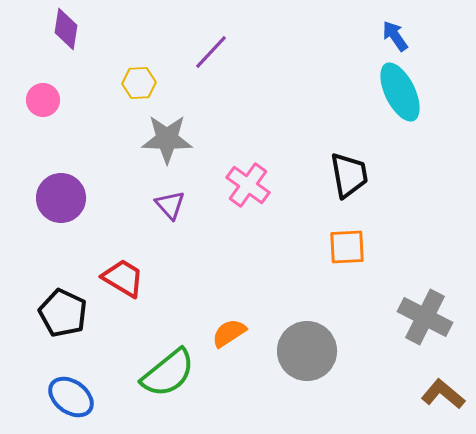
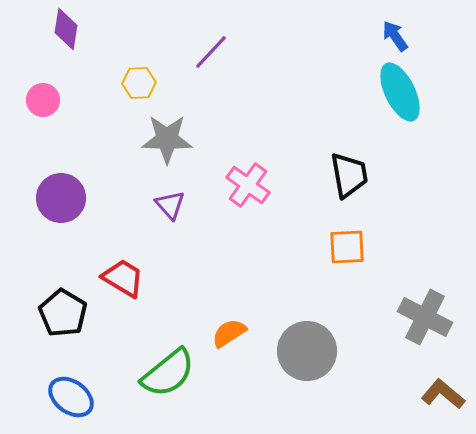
black pentagon: rotated 6 degrees clockwise
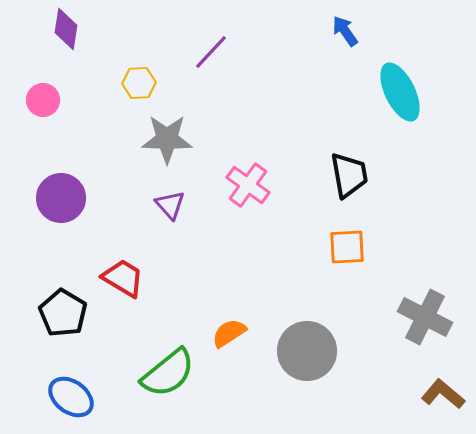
blue arrow: moved 50 px left, 5 px up
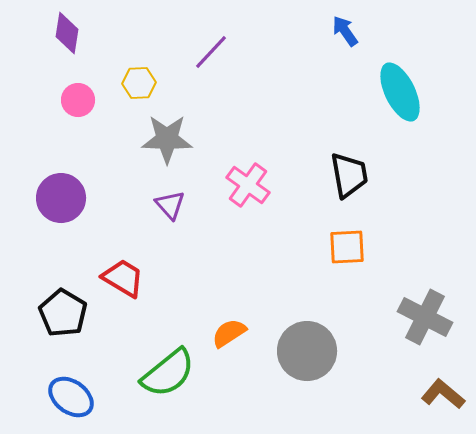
purple diamond: moved 1 px right, 4 px down
pink circle: moved 35 px right
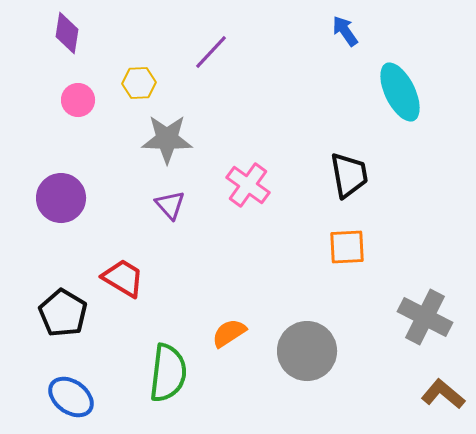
green semicircle: rotated 44 degrees counterclockwise
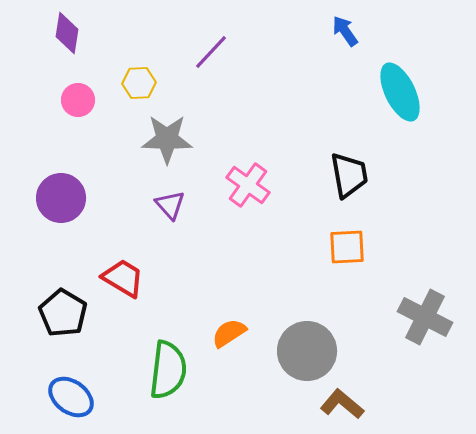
green semicircle: moved 3 px up
brown L-shape: moved 101 px left, 10 px down
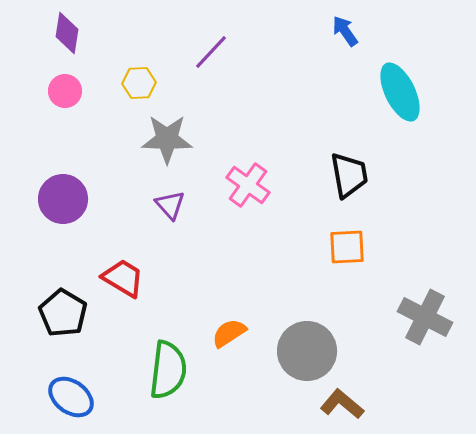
pink circle: moved 13 px left, 9 px up
purple circle: moved 2 px right, 1 px down
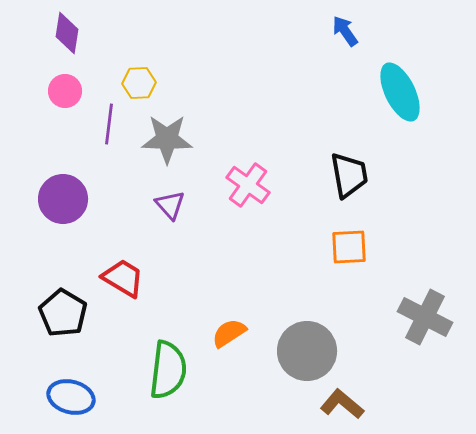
purple line: moved 102 px left, 72 px down; rotated 36 degrees counterclockwise
orange square: moved 2 px right
blue ellipse: rotated 21 degrees counterclockwise
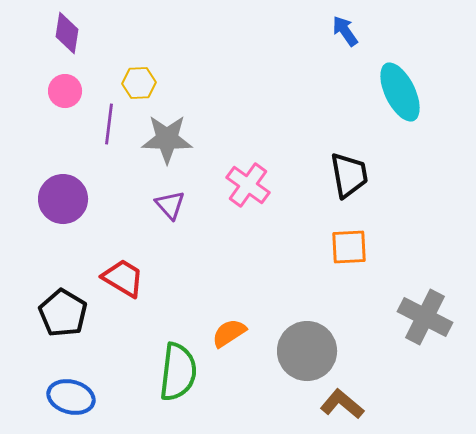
green semicircle: moved 10 px right, 2 px down
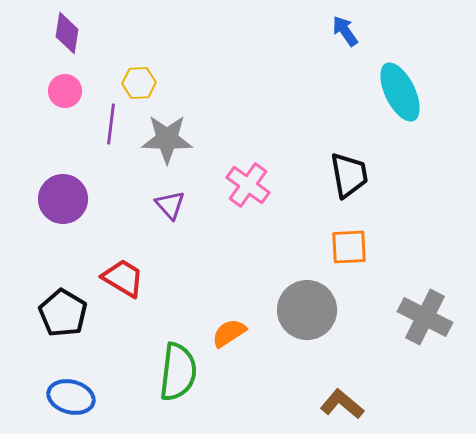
purple line: moved 2 px right
gray circle: moved 41 px up
